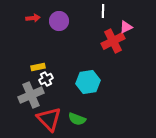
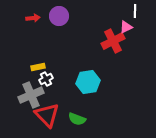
white line: moved 32 px right
purple circle: moved 5 px up
red triangle: moved 2 px left, 4 px up
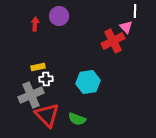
red arrow: moved 2 px right, 6 px down; rotated 80 degrees counterclockwise
pink triangle: rotated 48 degrees counterclockwise
white cross: rotated 24 degrees clockwise
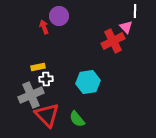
red arrow: moved 9 px right, 3 px down; rotated 24 degrees counterclockwise
green semicircle: rotated 30 degrees clockwise
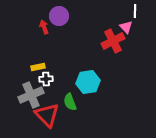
green semicircle: moved 7 px left, 17 px up; rotated 18 degrees clockwise
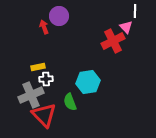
red triangle: moved 3 px left
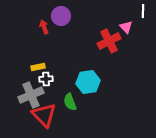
white line: moved 8 px right
purple circle: moved 2 px right
red cross: moved 4 px left
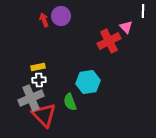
red arrow: moved 7 px up
white cross: moved 7 px left, 1 px down
gray cross: moved 3 px down
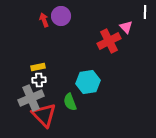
white line: moved 2 px right, 1 px down
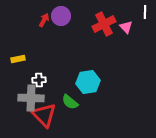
red arrow: rotated 48 degrees clockwise
red cross: moved 5 px left, 17 px up
yellow rectangle: moved 20 px left, 8 px up
gray cross: rotated 25 degrees clockwise
green semicircle: rotated 30 degrees counterclockwise
